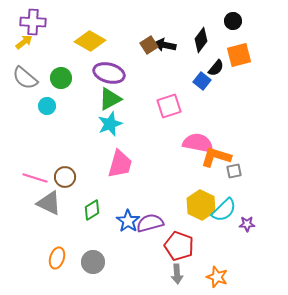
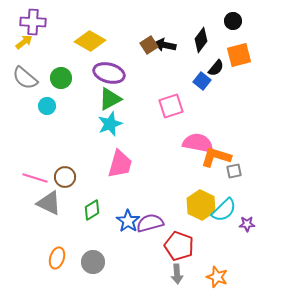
pink square: moved 2 px right
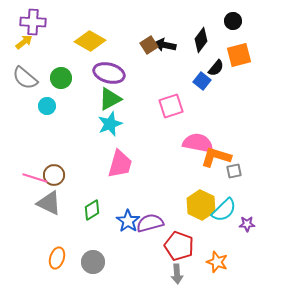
brown circle: moved 11 px left, 2 px up
orange star: moved 15 px up
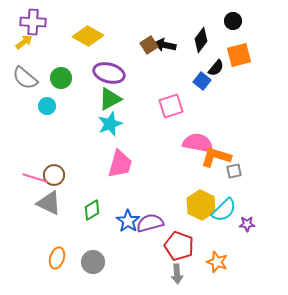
yellow diamond: moved 2 px left, 5 px up
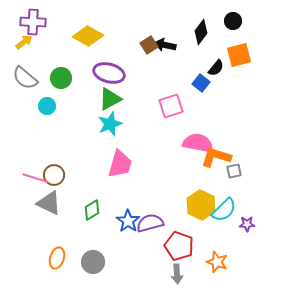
black diamond: moved 8 px up
blue square: moved 1 px left, 2 px down
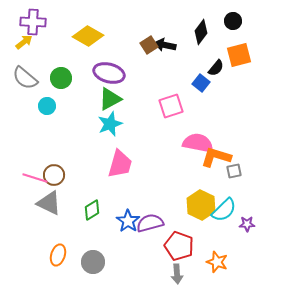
orange ellipse: moved 1 px right, 3 px up
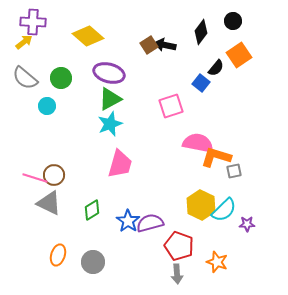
yellow diamond: rotated 12 degrees clockwise
orange square: rotated 20 degrees counterclockwise
